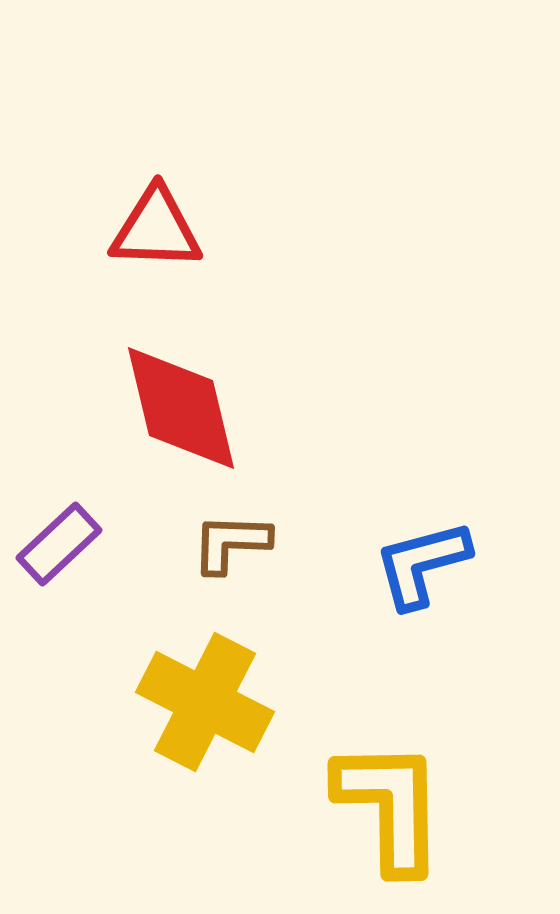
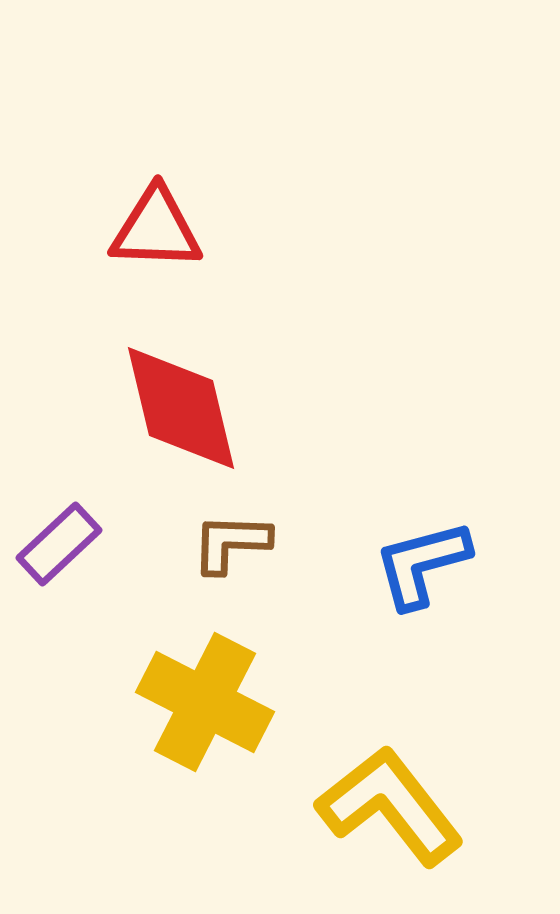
yellow L-shape: rotated 37 degrees counterclockwise
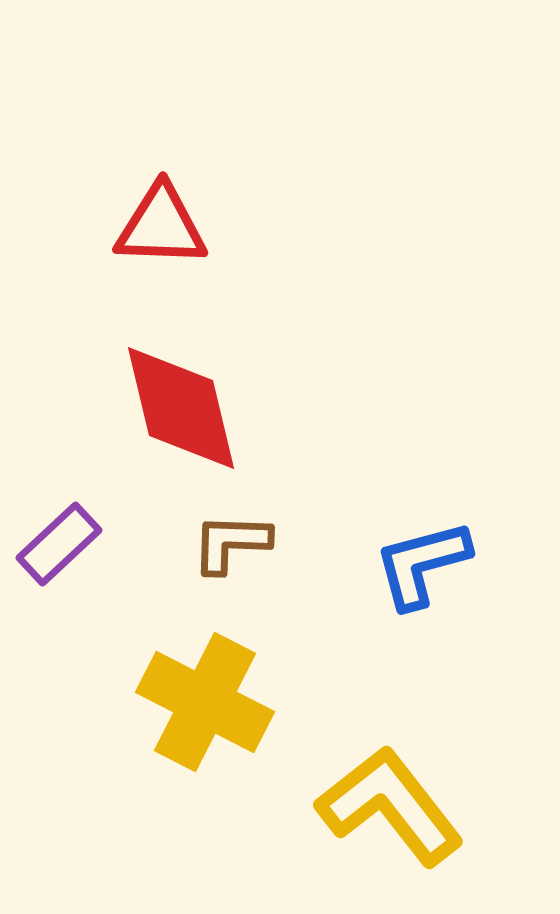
red triangle: moved 5 px right, 3 px up
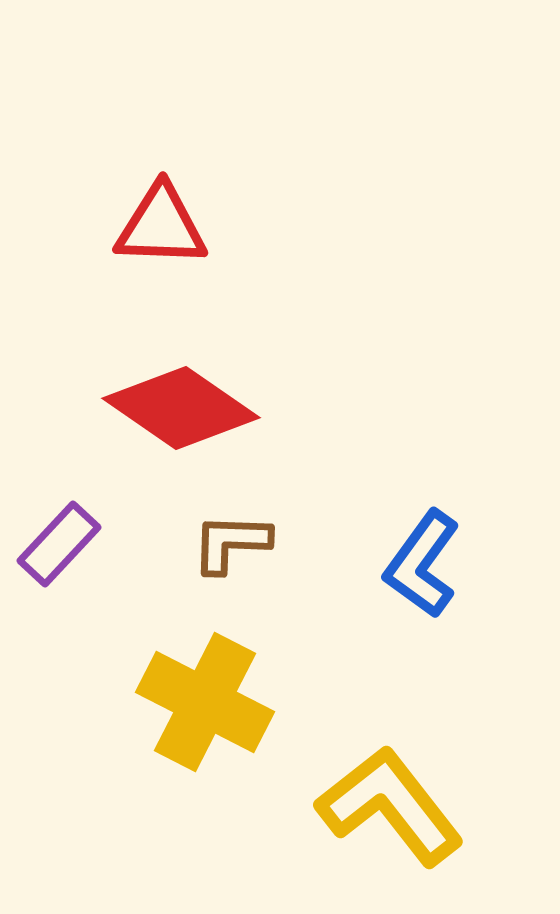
red diamond: rotated 42 degrees counterclockwise
purple rectangle: rotated 4 degrees counterclockwise
blue L-shape: rotated 39 degrees counterclockwise
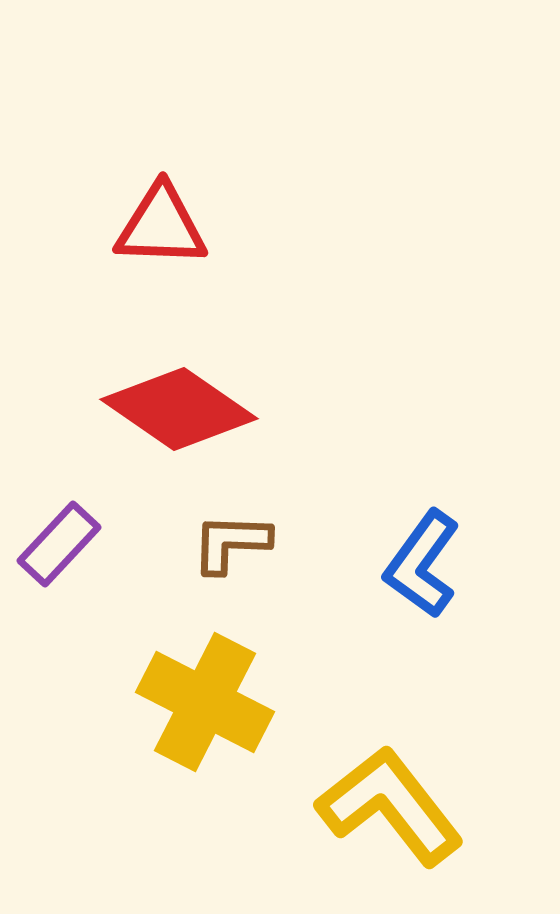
red diamond: moved 2 px left, 1 px down
